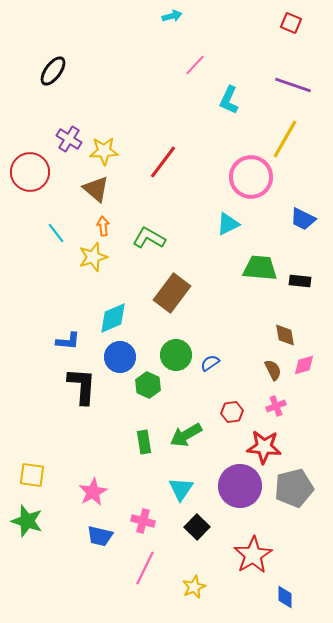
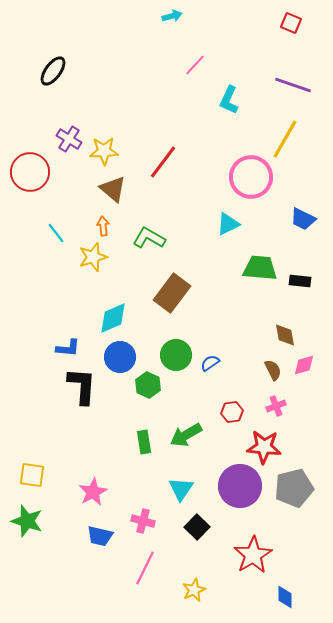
brown triangle at (96, 189): moved 17 px right
blue L-shape at (68, 341): moved 7 px down
yellow star at (194, 587): moved 3 px down
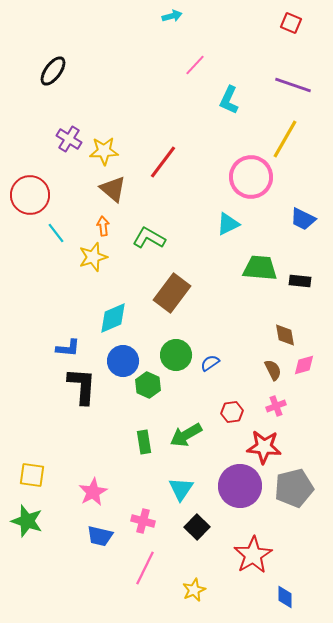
red circle at (30, 172): moved 23 px down
blue circle at (120, 357): moved 3 px right, 4 px down
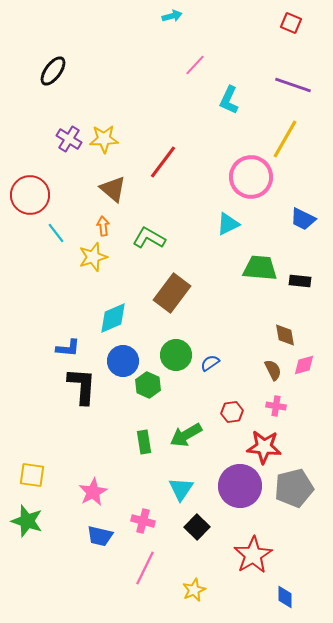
yellow star at (104, 151): moved 12 px up
pink cross at (276, 406): rotated 30 degrees clockwise
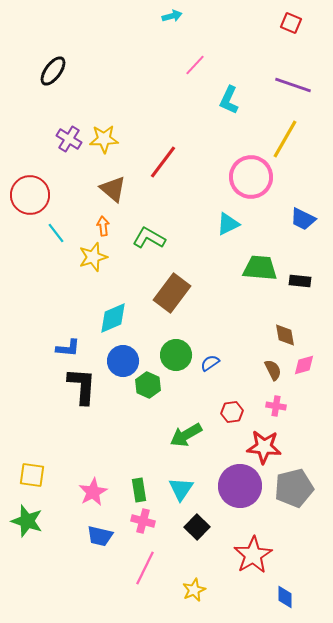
green rectangle at (144, 442): moved 5 px left, 48 px down
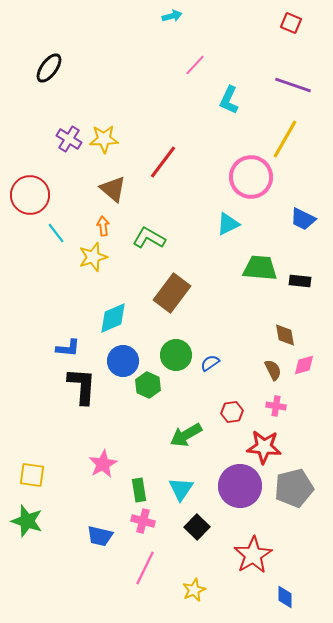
black ellipse at (53, 71): moved 4 px left, 3 px up
pink star at (93, 492): moved 10 px right, 28 px up
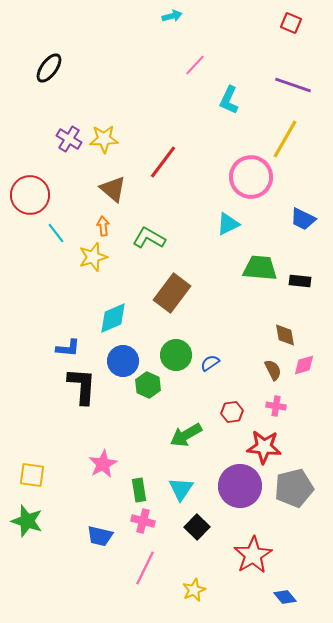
blue diamond at (285, 597): rotated 40 degrees counterclockwise
